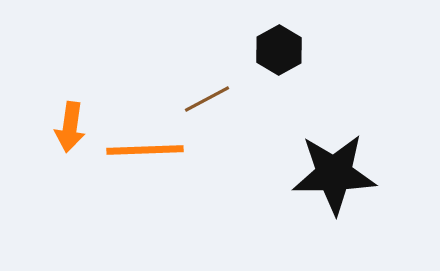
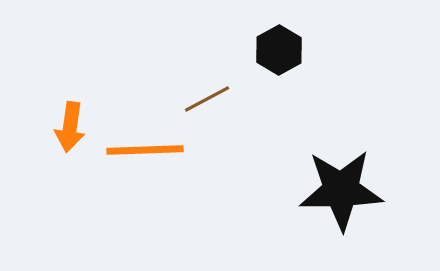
black star: moved 7 px right, 16 px down
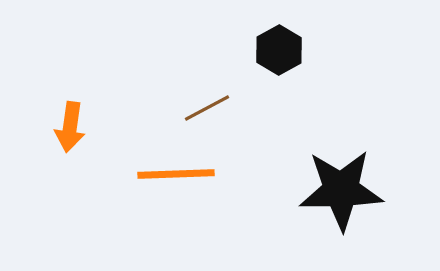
brown line: moved 9 px down
orange line: moved 31 px right, 24 px down
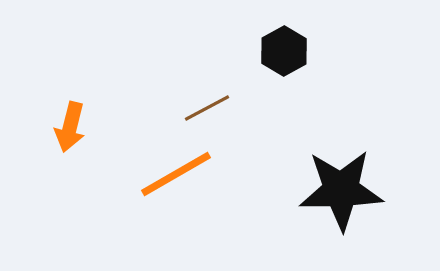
black hexagon: moved 5 px right, 1 px down
orange arrow: rotated 6 degrees clockwise
orange line: rotated 28 degrees counterclockwise
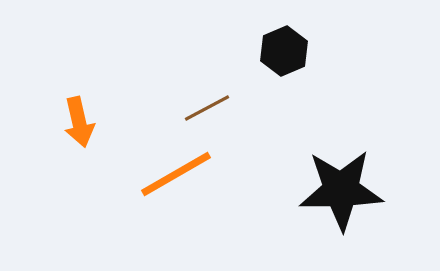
black hexagon: rotated 6 degrees clockwise
orange arrow: moved 9 px right, 5 px up; rotated 27 degrees counterclockwise
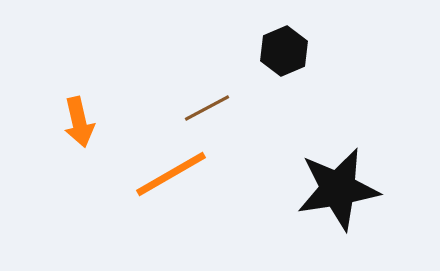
orange line: moved 5 px left
black star: moved 3 px left, 1 px up; rotated 8 degrees counterclockwise
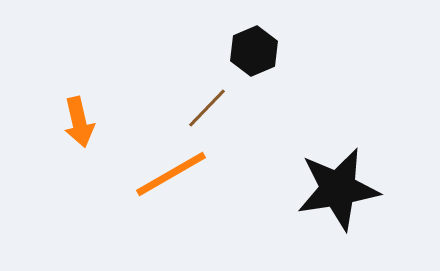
black hexagon: moved 30 px left
brown line: rotated 18 degrees counterclockwise
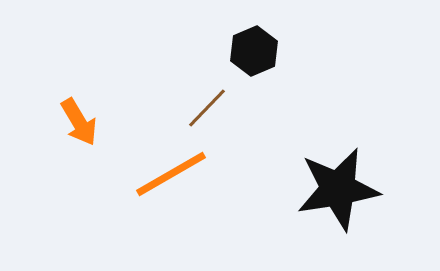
orange arrow: rotated 18 degrees counterclockwise
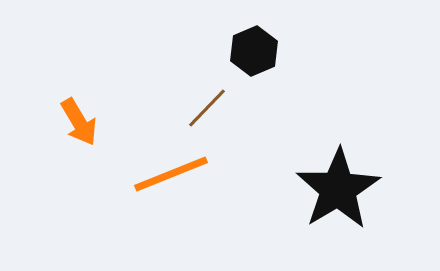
orange line: rotated 8 degrees clockwise
black star: rotated 22 degrees counterclockwise
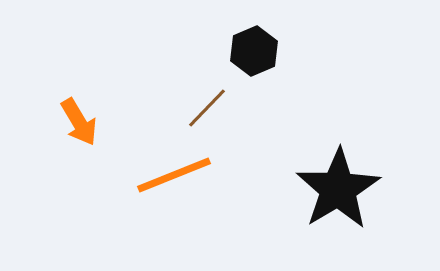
orange line: moved 3 px right, 1 px down
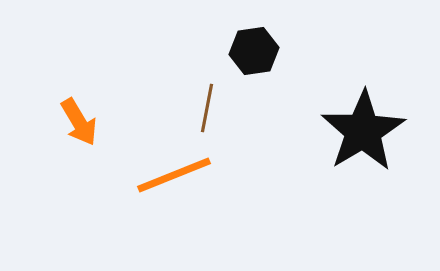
black hexagon: rotated 15 degrees clockwise
brown line: rotated 33 degrees counterclockwise
black star: moved 25 px right, 58 px up
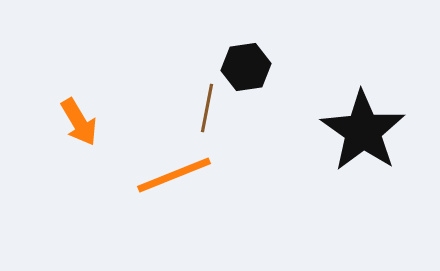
black hexagon: moved 8 px left, 16 px down
black star: rotated 6 degrees counterclockwise
